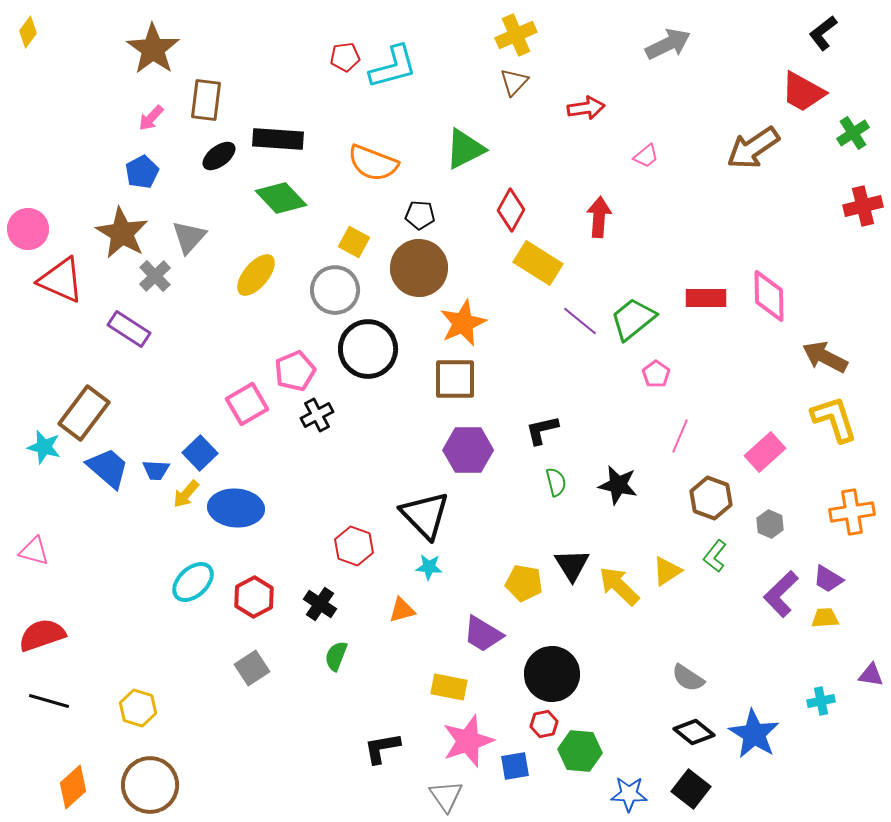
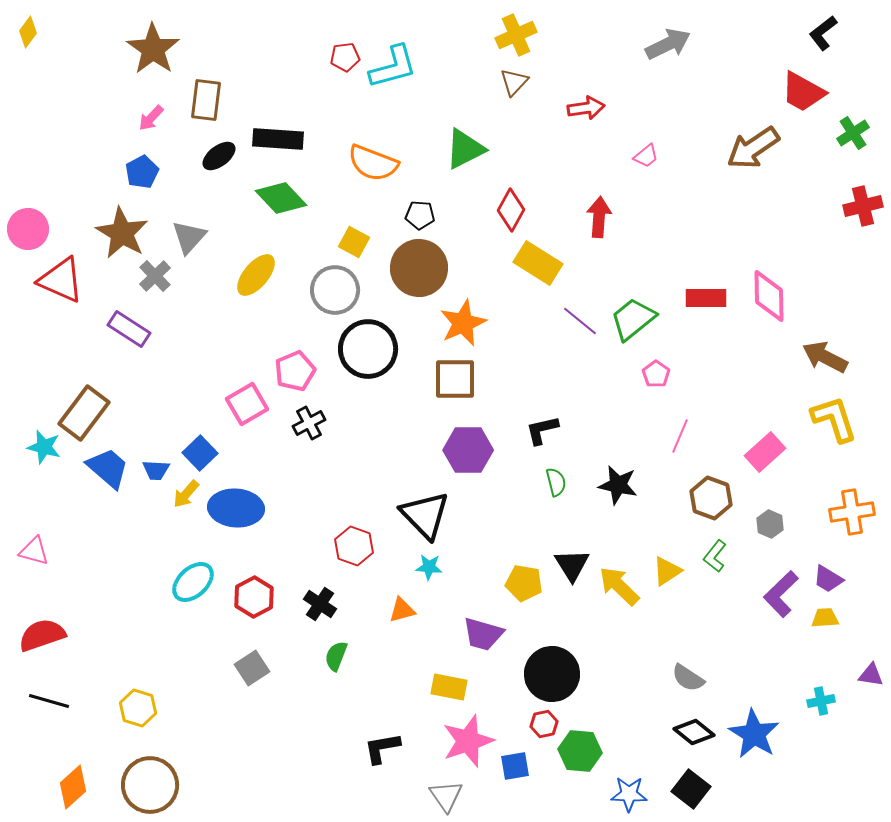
black cross at (317, 415): moved 8 px left, 8 px down
purple trapezoid at (483, 634): rotated 15 degrees counterclockwise
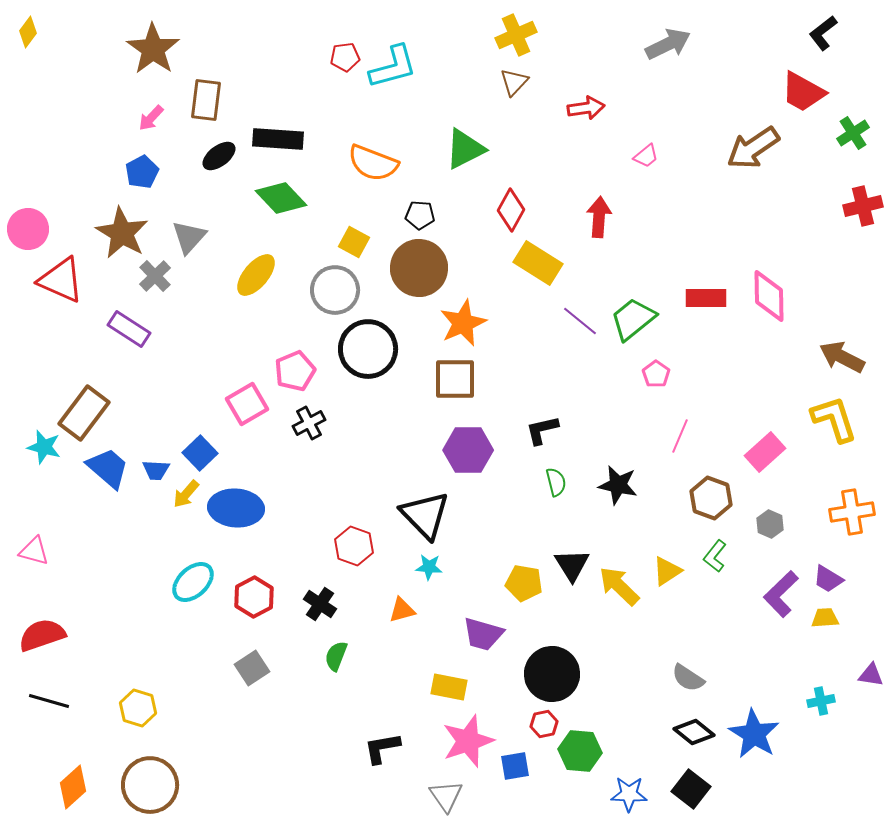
brown arrow at (825, 357): moved 17 px right
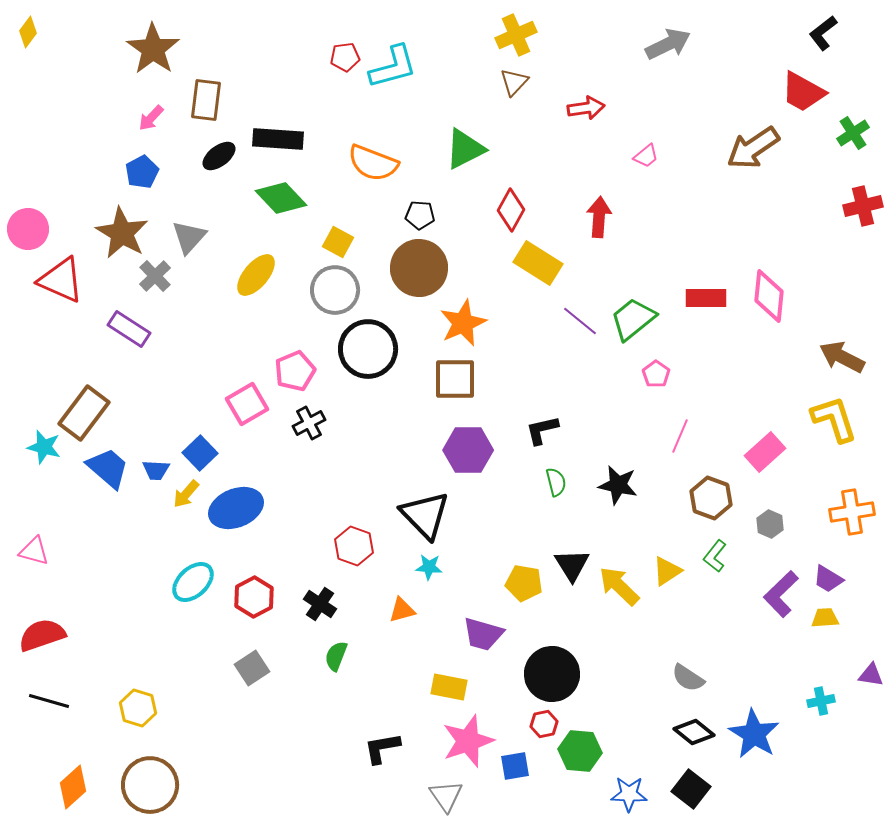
yellow square at (354, 242): moved 16 px left
pink diamond at (769, 296): rotated 6 degrees clockwise
blue ellipse at (236, 508): rotated 26 degrees counterclockwise
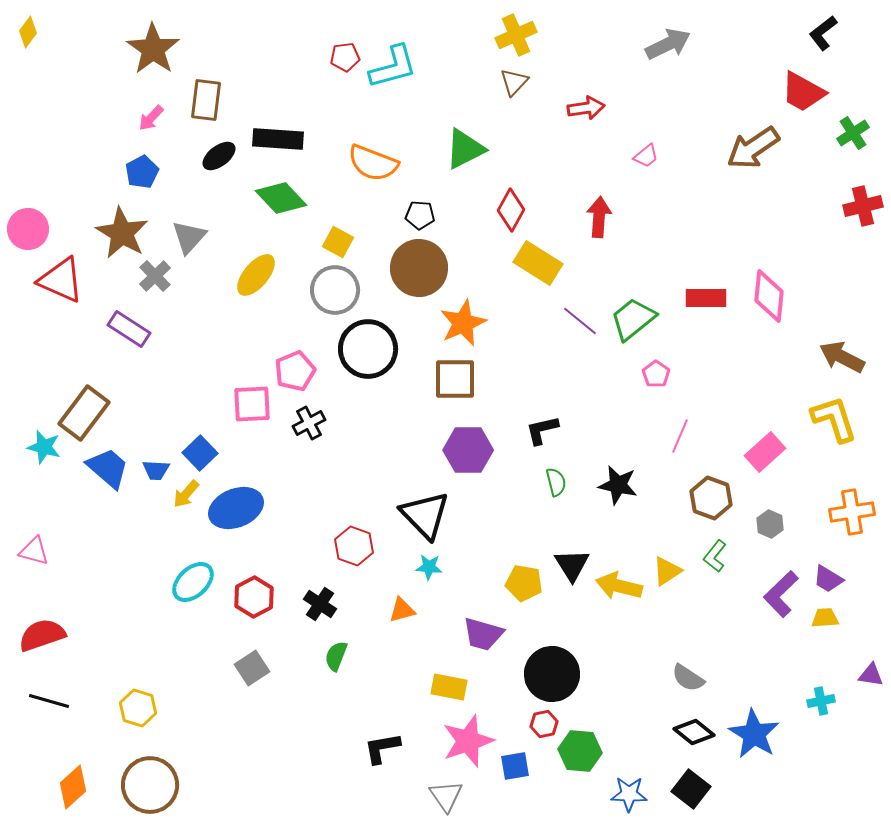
pink square at (247, 404): moved 5 px right; rotated 27 degrees clockwise
yellow arrow at (619, 586): rotated 30 degrees counterclockwise
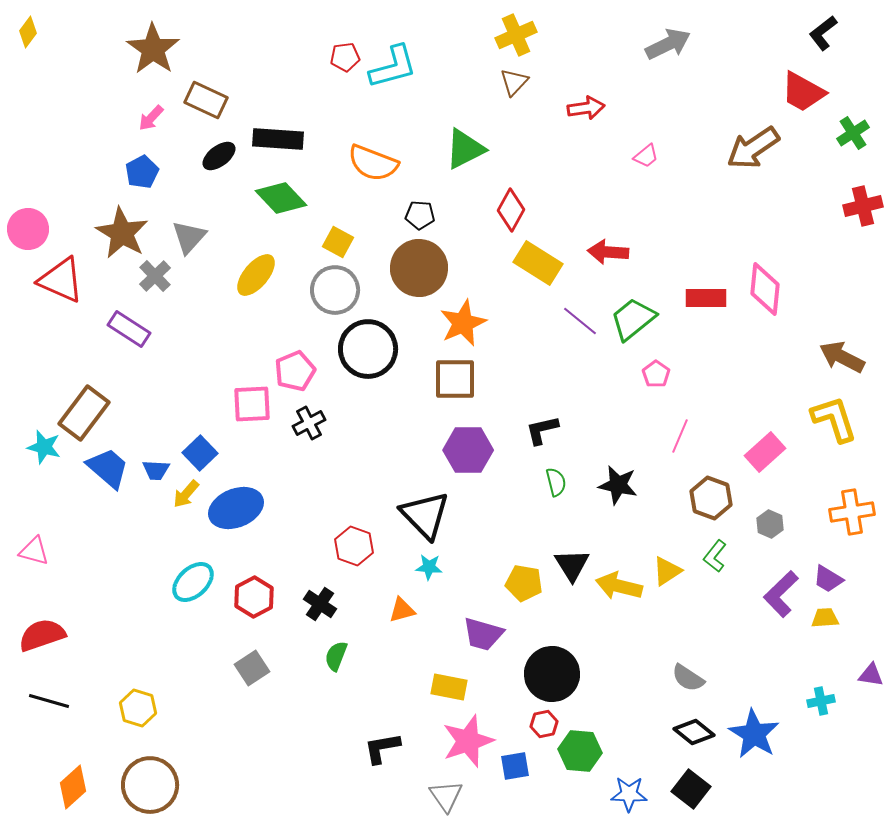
brown rectangle at (206, 100): rotated 72 degrees counterclockwise
red arrow at (599, 217): moved 9 px right, 35 px down; rotated 90 degrees counterclockwise
pink diamond at (769, 296): moved 4 px left, 7 px up
